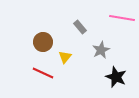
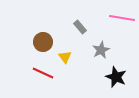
yellow triangle: rotated 16 degrees counterclockwise
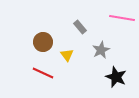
yellow triangle: moved 2 px right, 2 px up
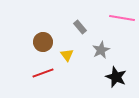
red line: rotated 45 degrees counterclockwise
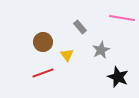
black star: moved 2 px right
